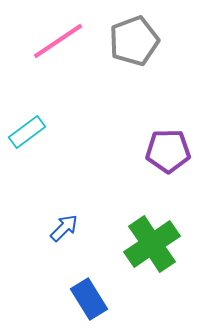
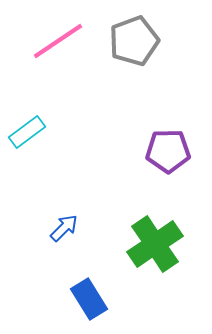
green cross: moved 3 px right
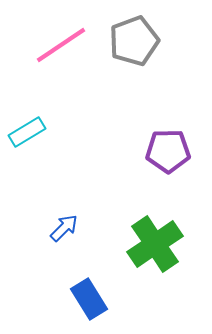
pink line: moved 3 px right, 4 px down
cyan rectangle: rotated 6 degrees clockwise
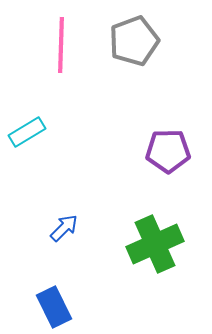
pink line: rotated 54 degrees counterclockwise
green cross: rotated 10 degrees clockwise
blue rectangle: moved 35 px left, 8 px down; rotated 6 degrees clockwise
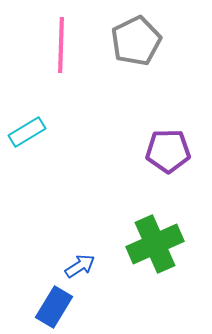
gray pentagon: moved 2 px right; rotated 6 degrees counterclockwise
blue arrow: moved 16 px right, 38 px down; rotated 12 degrees clockwise
blue rectangle: rotated 57 degrees clockwise
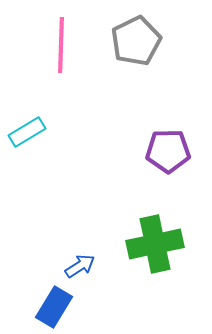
green cross: rotated 12 degrees clockwise
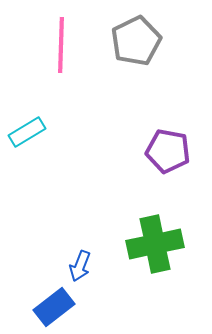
purple pentagon: rotated 12 degrees clockwise
blue arrow: rotated 144 degrees clockwise
blue rectangle: rotated 21 degrees clockwise
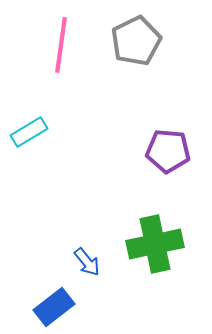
pink line: rotated 6 degrees clockwise
cyan rectangle: moved 2 px right
purple pentagon: rotated 6 degrees counterclockwise
blue arrow: moved 7 px right, 4 px up; rotated 60 degrees counterclockwise
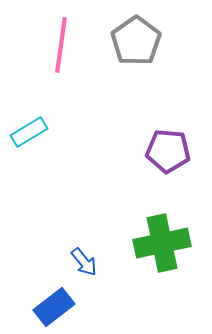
gray pentagon: rotated 9 degrees counterclockwise
green cross: moved 7 px right, 1 px up
blue arrow: moved 3 px left
